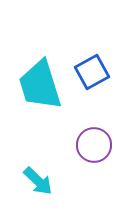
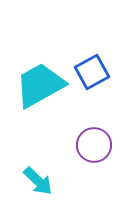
cyan trapezoid: rotated 78 degrees clockwise
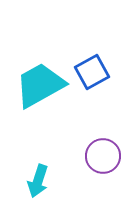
purple circle: moved 9 px right, 11 px down
cyan arrow: rotated 64 degrees clockwise
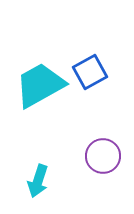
blue square: moved 2 px left
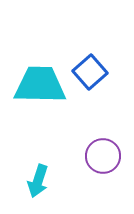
blue square: rotated 12 degrees counterclockwise
cyan trapezoid: rotated 30 degrees clockwise
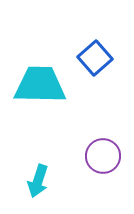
blue square: moved 5 px right, 14 px up
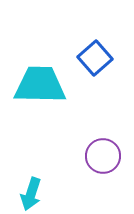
cyan arrow: moved 7 px left, 13 px down
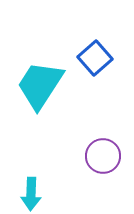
cyan trapezoid: rotated 58 degrees counterclockwise
cyan arrow: rotated 16 degrees counterclockwise
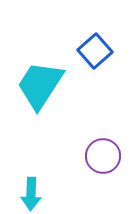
blue square: moved 7 px up
